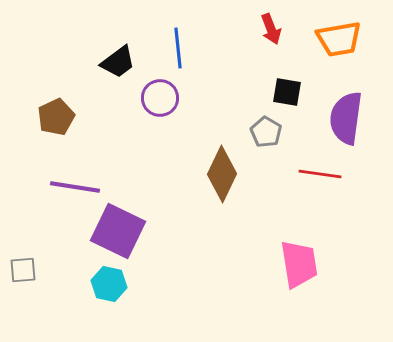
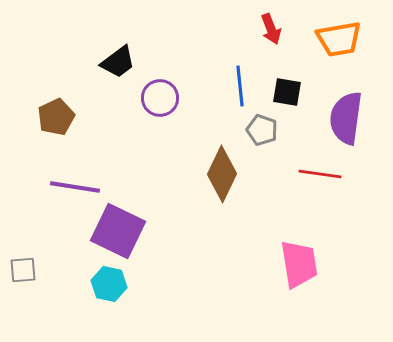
blue line: moved 62 px right, 38 px down
gray pentagon: moved 4 px left, 2 px up; rotated 12 degrees counterclockwise
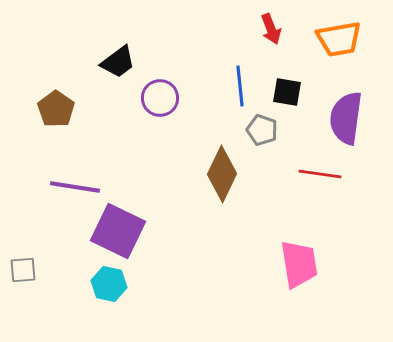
brown pentagon: moved 8 px up; rotated 12 degrees counterclockwise
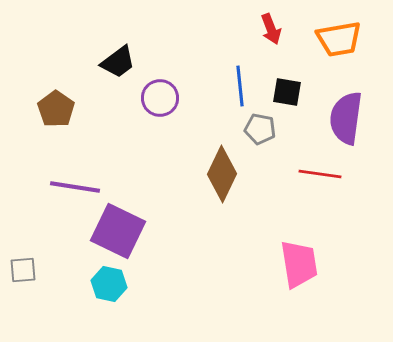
gray pentagon: moved 2 px left, 1 px up; rotated 8 degrees counterclockwise
